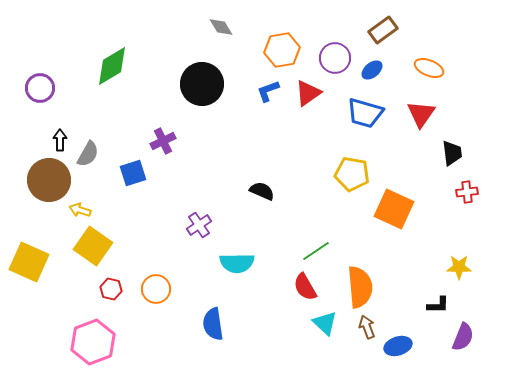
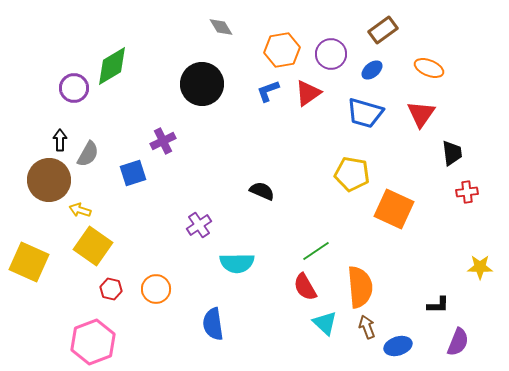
purple circle at (335, 58): moved 4 px left, 4 px up
purple circle at (40, 88): moved 34 px right
yellow star at (459, 267): moved 21 px right
purple semicircle at (463, 337): moved 5 px left, 5 px down
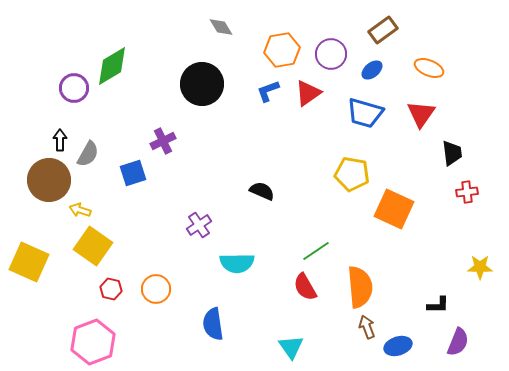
cyan triangle at (325, 323): moved 34 px left, 24 px down; rotated 12 degrees clockwise
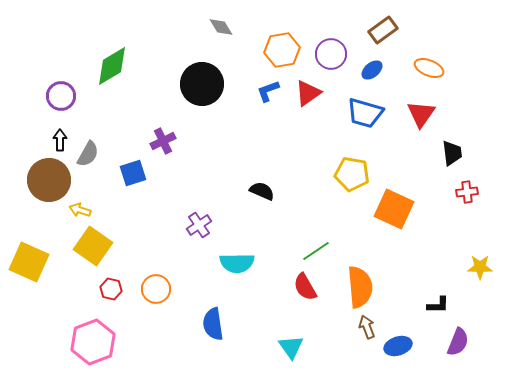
purple circle at (74, 88): moved 13 px left, 8 px down
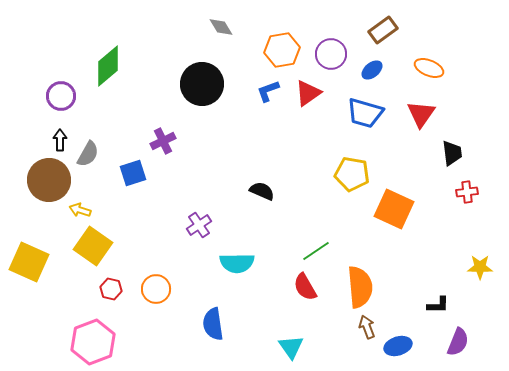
green diamond at (112, 66): moved 4 px left; rotated 9 degrees counterclockwise
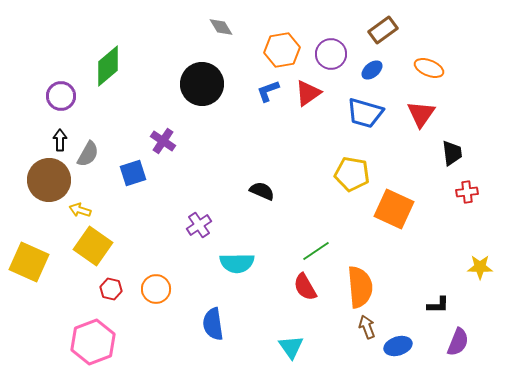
purple cross at (163, 141): rotated 30 degrees counterclockwise
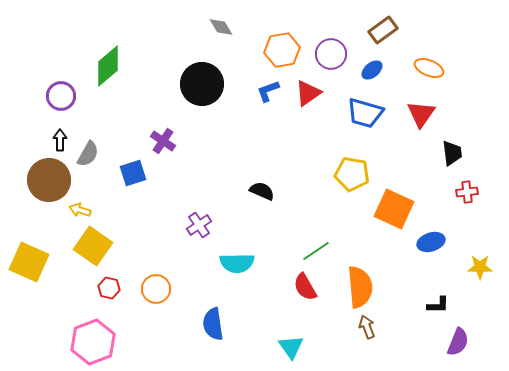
red hexagon at (111, 289): moved 2 px left, 1 px up
blue ellipse at (398, 346): moved 33 px right, 104 px up
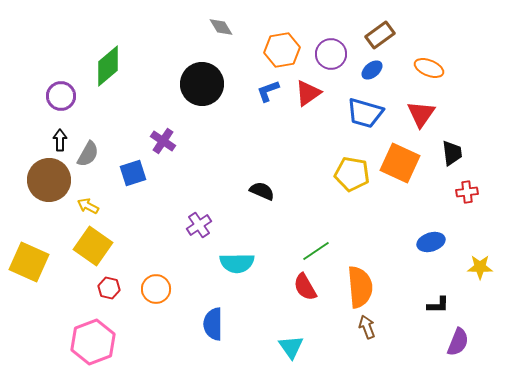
brown rectangle at (383, 30): moved 3 px left, 5 px down
orange square at (394, 209): moved 6 px right, 46 px up
yellow arrow at (80, 210): moved 8 px right, 4 px up; rotated 10 degrees clockwise
blue semicircle at (213, 324): rotated 8 degrees clockwise
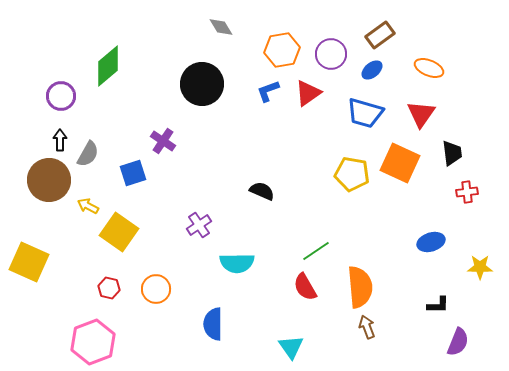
yellow square at (93, 246): moved 26 px right, 14 px up
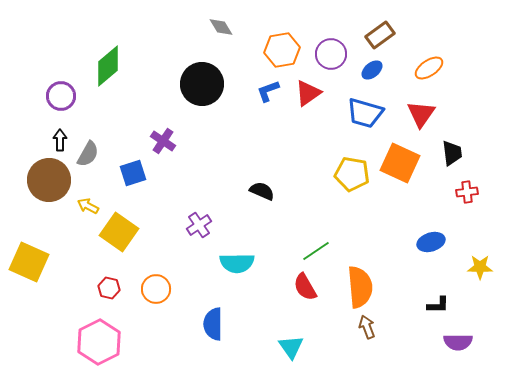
orange ellipse at (429, 68): rotated 56 degrees counterclockwise
pink hexagon at (93, 342): moved 6 px right; rotated 6 degrees counterclockwise
purple semicircle at (458, 342): rotated 68 degrees clockwise
